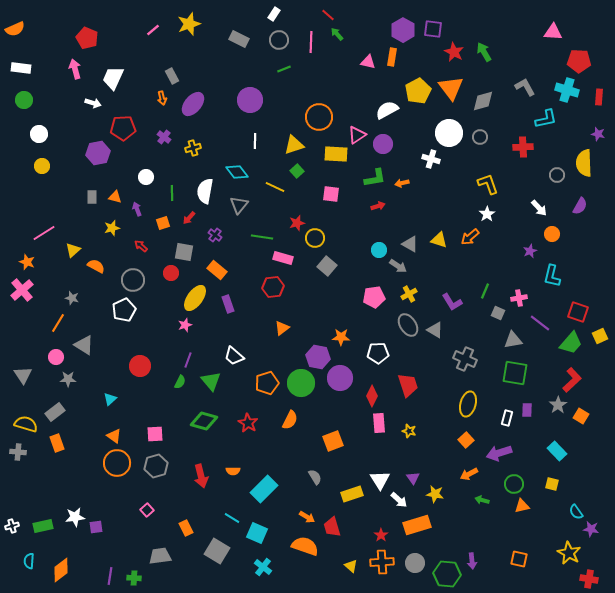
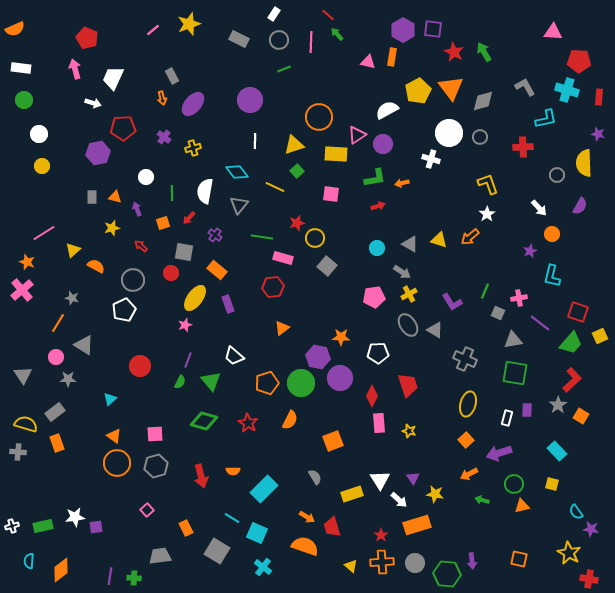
cyan circle at (379, 250): moved 2 px left, 2 px up
gray arrow at (398, 266): moved 4 px right, 6 px down
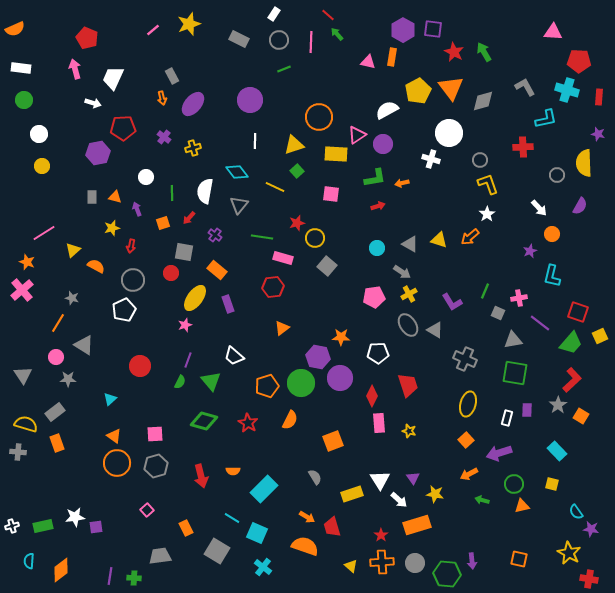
gray circle at (480, 137): moved 23 px down
red arrow at (141, 246): moved 10 px left; rotated 120 degrees counterclockwise
orange pentagon at (267, 383): moved 3 px down
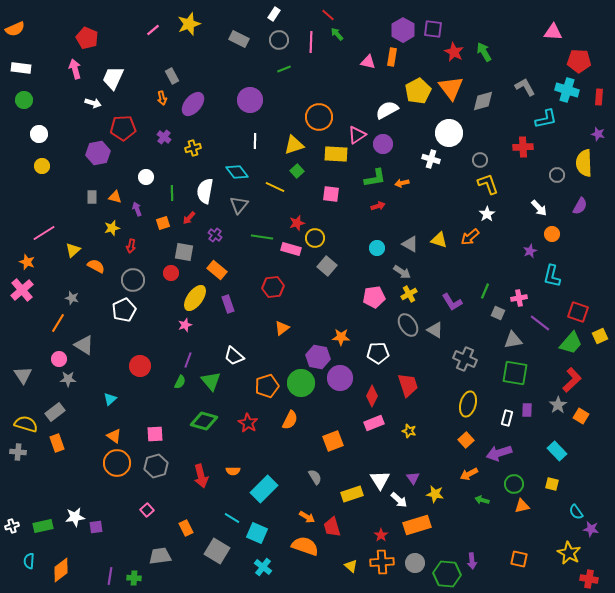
pink rectangle at (283, 258): moved 8 px right, 9 px up
pink circle at (56, 357): moved 3 px right, 2 px down
pink rectangle at (379, 423): moved 5 px left; rotated 72 degrees clockwise
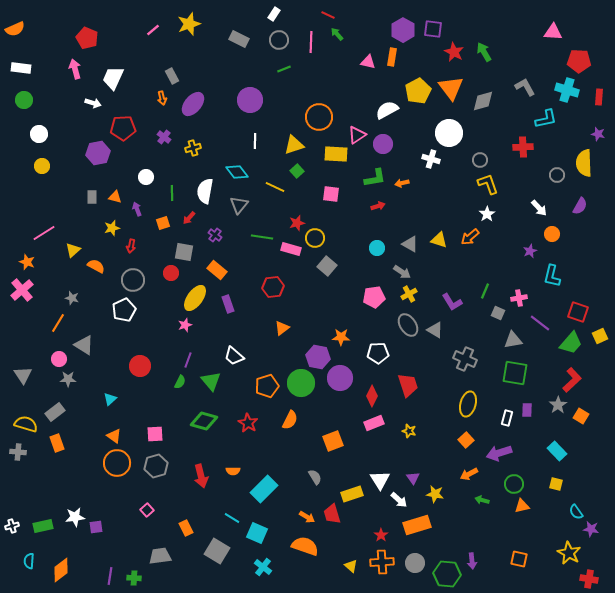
red line at (328, 15): rotated 16 degrees counterclockwise
yellow square at (552, 484): moved 4 px right
red trapezoid at (332, 527): moved 13 px up
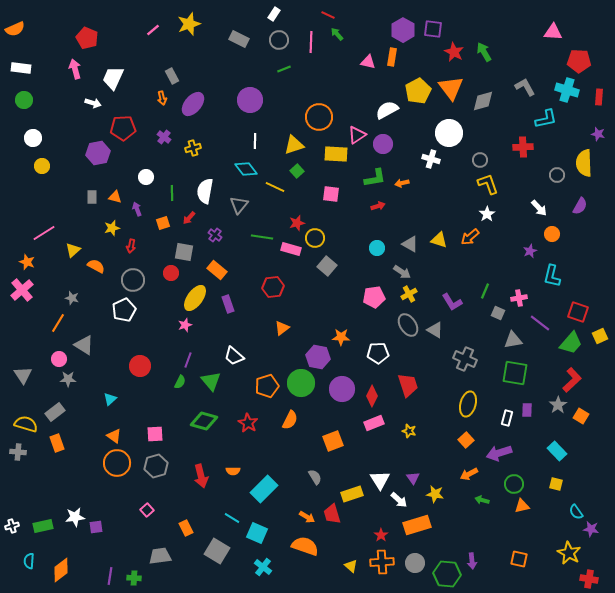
white circle at (39, 134): moved 6 px left, 4 px down
cyan diamond at (237, 172): moved 9 px right, 3 px up
purple circle at (340, 378): moved 2 px right, 11 px down
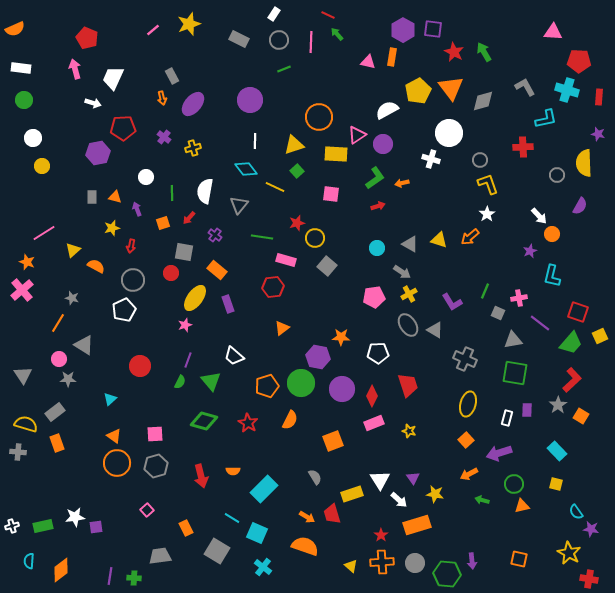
green L-shape at (375, 178): rotated 25 degrees counterclockwise
white arrow at (539, 208): moved 8 px down
pink rectangle at (291, 249): moved 5 px left, 11 px down
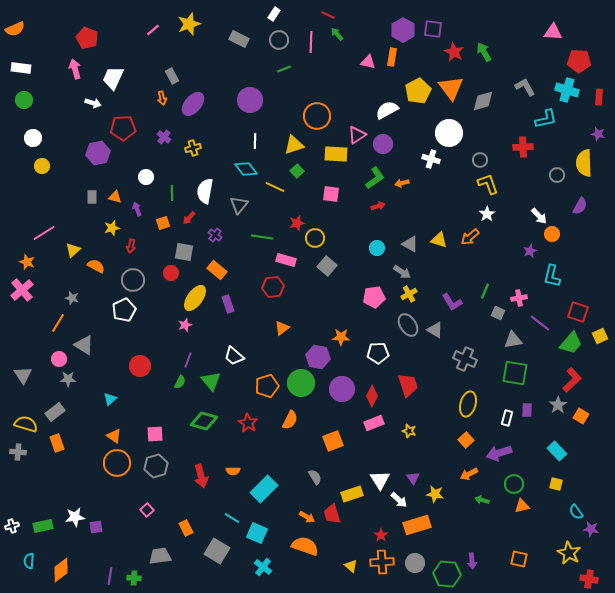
orange circle at (319, 117): moved 2 px left, 1 px up
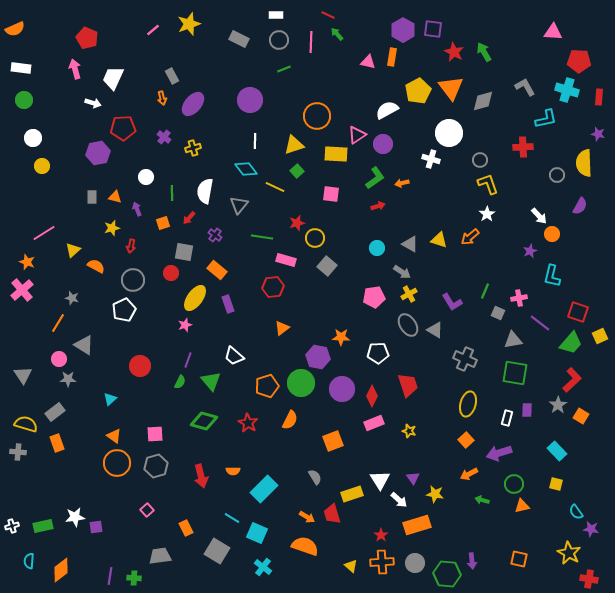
white rectangle at (274, 14): moved 2 px right, 1 px down; rotated 56 degrees clockwise
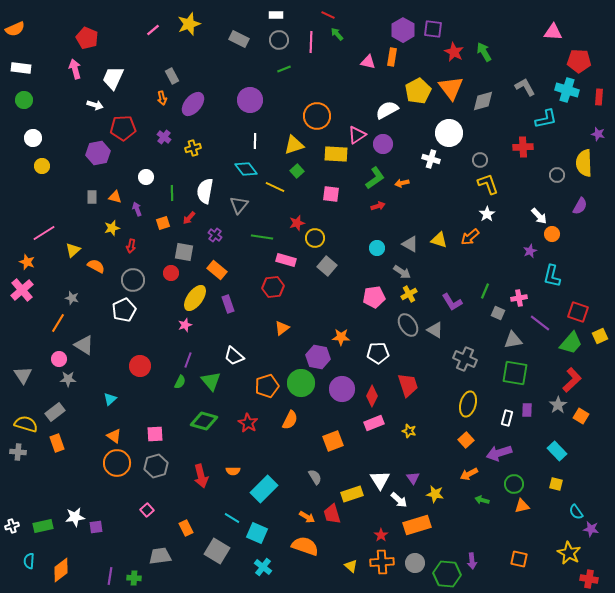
white arrow at (93, 103): moved 2 px right, 2 px down
